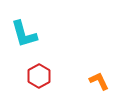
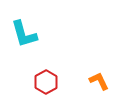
red hexagon: moved 7 px right, 6 px down
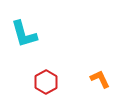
orange L-shape: moved 1 px right, 2 px up
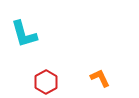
orange L-shape: moved 1 px up
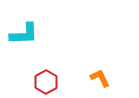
cyan L-shape: rotated 76 degrees counterclockwise
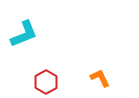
cyan L-shape: rotated 20 degrees counterclockwise
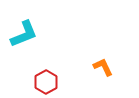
orange L-shape: moved 3 px right, 11 px up
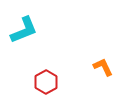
cyan L-shape: moved 4 px up
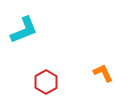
orange L-shape: moved 6 px down
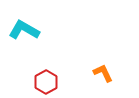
cyan L-shape: rotated 128 degrees counterclockwise
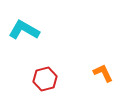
red hexagon: moved 1 px left, 3 px up; rotated 15 degrees clockwise
